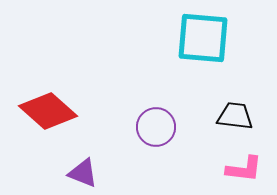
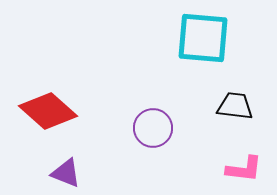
black trapezoid: moved 10 px up
purple circle: moved 3 px left, 1 px down
purple triangle: moved 17 px left
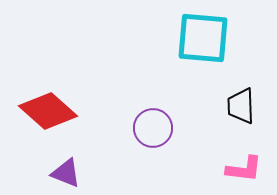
black trapezoid: moved 6 px right; rotated 99 degrees counterclockwise
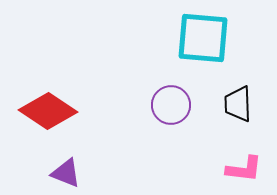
black trapezoid: moved 3 px left, 2 px up
red diamond: rotated 8 degrees counterclockwise
purple circle: moved 18 px right, 23 px up
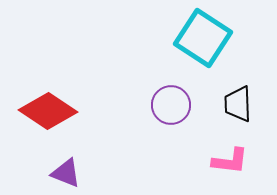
cyan square: rotated 28 degrees clockwise
pink L-shape: moved 14 px left, 8 px up
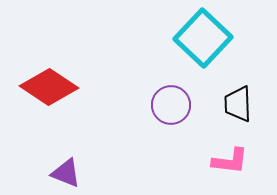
cyan square: rotated 10 degrees clockwise
red diamond: moved 1 px right, 24 px up
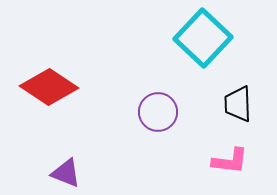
purple circle: moved 13 px left, 7 px down
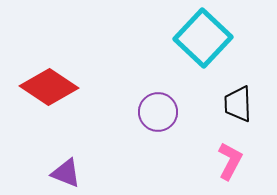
pink L-shape: rotated 69 degrees counterclockwise
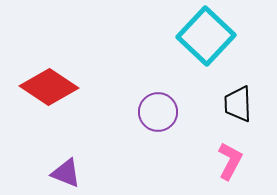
cyan square: moved 3 px right, 2 px up
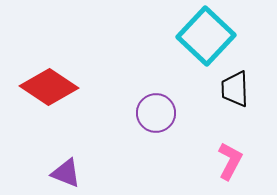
black trapezoid: moved 3 px left, 15 px up
purple circle: moved 2 px left, 1 px down
